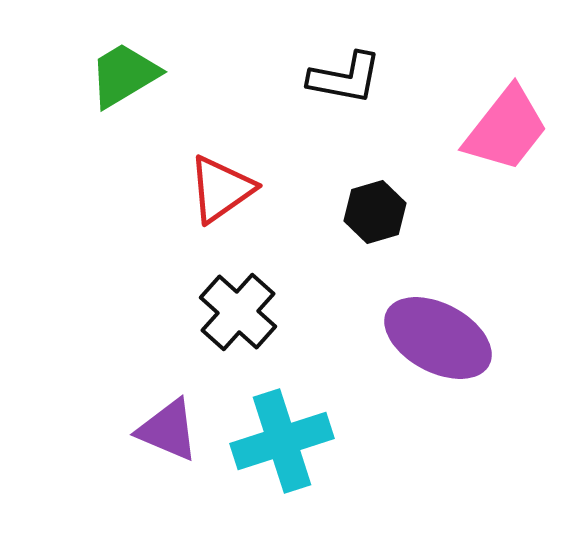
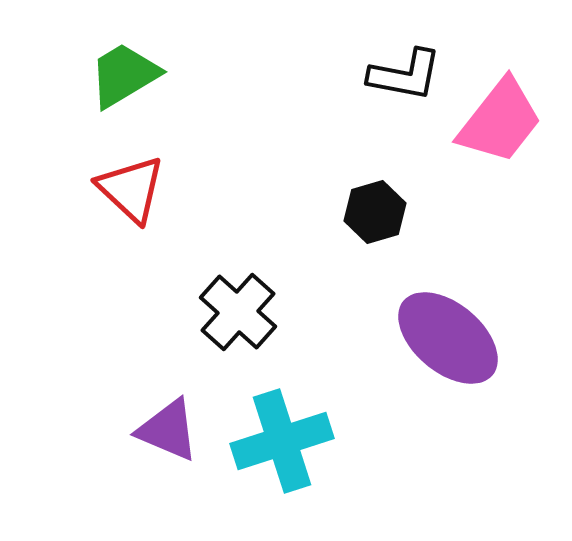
black L-shape: moved 60 px right, 3 px up
pink trapezoid: moved 6 px left, 8 px up
red triangle: moved 90 px left; rotated 42 degrees counterclockwise
purple ellipse: moved 10 px right; rotated 12 degrees clockwise
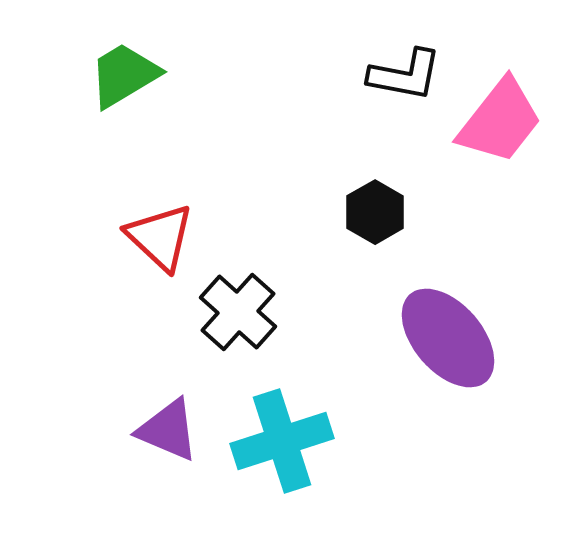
red triangle: moved 29 px right, 48 px down
black hexagon: rotated 14 degrees counterclockwise
purple ellipse: rotated 9 degrees clockwise
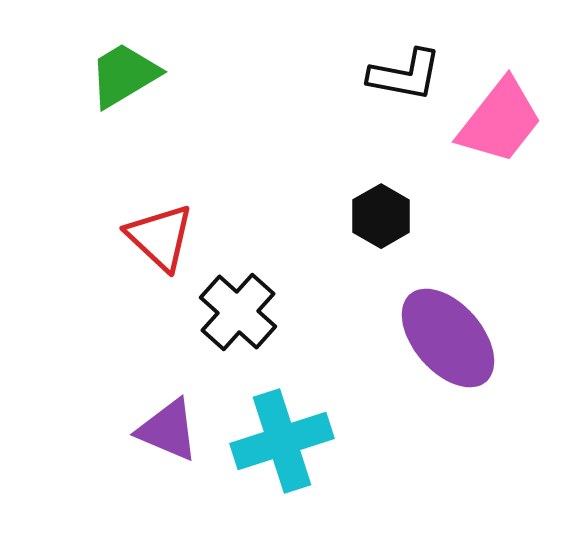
black hexagon: moved 6 px right, 4 px down
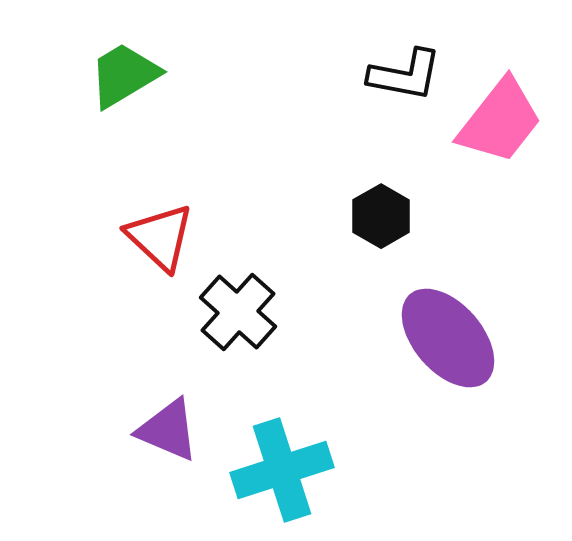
cyan cross: moved 29 px down
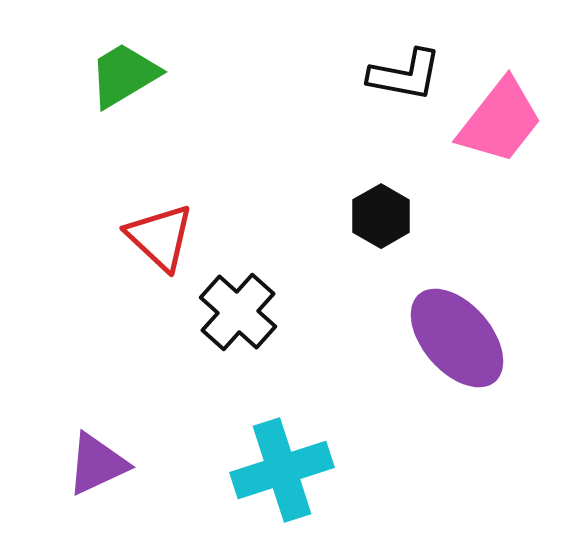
purple ellipse: moved 9 px right
purple triangle: moved 71 px left, 34 px down; rotated 48 degrees counterclockwise
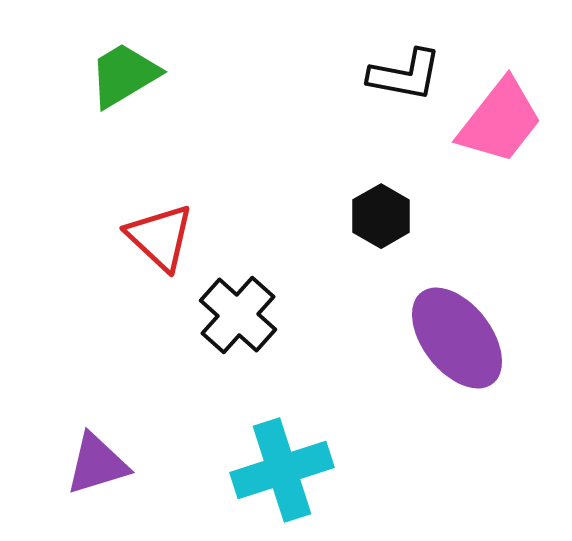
black cross: moved 3 px down
purple ellipse: rotated 3 degrees clockwise
purple triangle: rotated 8 degrees clockwise
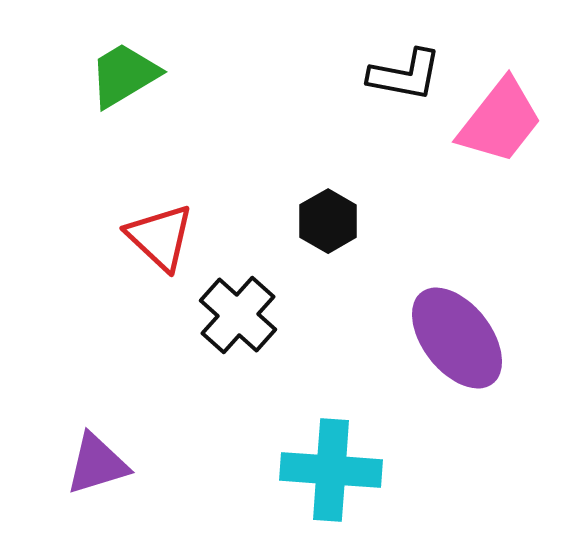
black hexagon: moved 53 px left, 5 px down
cyan cross: moved 49 px right; rotated 22 degrees clockwise
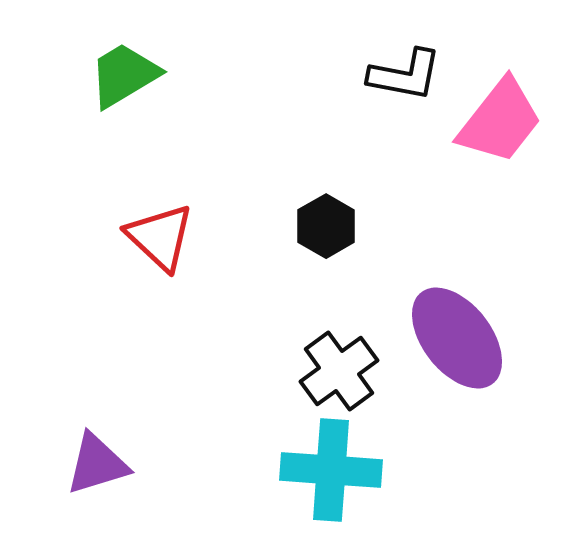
black hexagon: moved 2 px left, 5 px down
black cross: moved 101 px right, 56 px down; rotated 12 degrees clockwise
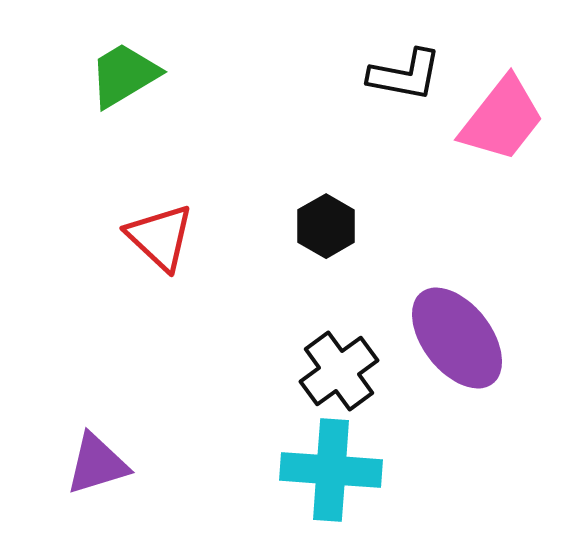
pink trapezoid: moved 2 px right, 2 px up
